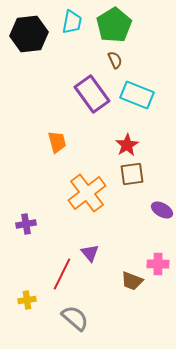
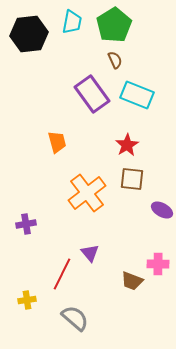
brown square: moved 5 px down; rotated 15 degrees clockwise
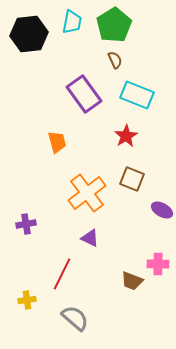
purple rectangle: moved 8 px left
red star: moved 1 px left, 9 px up
brown square: rotated 15 degrees clockwise
purple triangle: moved 15 px up; rotated 24 degrees counterclockwise
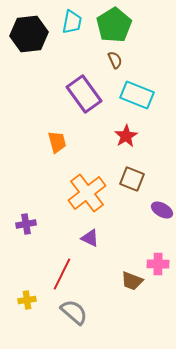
gray semicircle: moved 1 px left, 6 px up
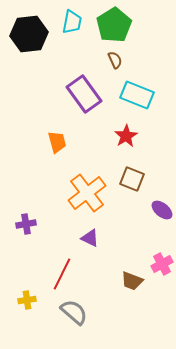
purple ellipse: rotated 10 degrees clockwise
pink cross: moved 4 px right; rotated 30 degrees counterclockwise
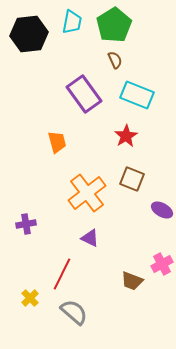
purple ellipse: rotated 10 degrees counterclockwise
yellow cross: moved 3 px right, 2 px up; rotated 36 degrees counterclockwise
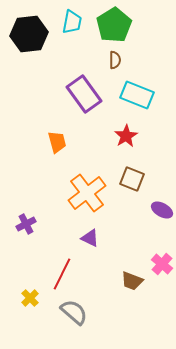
brown semicircle: rotated 24 degrees clockwise
purple cross: rotated 18 degrees counterclockwise
pink cross: rotated 20 degrees counterclockwise
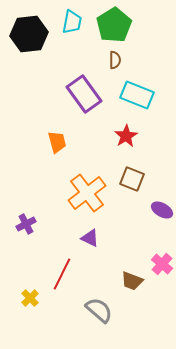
gray semicircle: moved 25 px right, 2 px up
